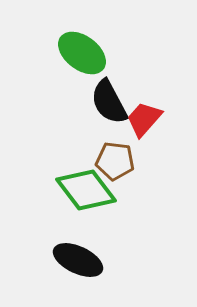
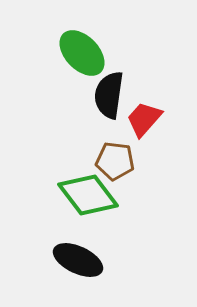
green ellipse: rotated 9 degrees clockwise
black semicircle: moved 7 px up; rotated 36 degrees clockwise
green diamond: moved 2 px right, 5 px down
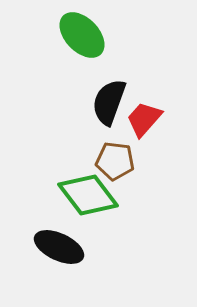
green ellipse: moved 18 px up
black semicircle: moved 7 px down; rotated 12 degrees clockwise
black ellipse: moved 19 px left, 13 px up
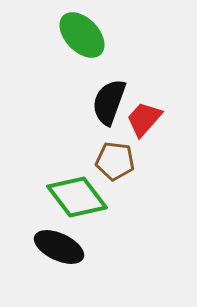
green diamond: moved 11 px left, 2 px down
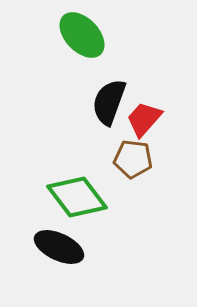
brown pentagon: moved 18 px right, 2 px up
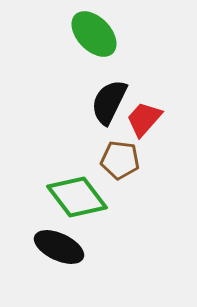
green ellipse: moved 12 px right, 1 px up
black semicircle: rotated 6 degrees clockwise
brown pentagon: moved 13 px left, 1 px down
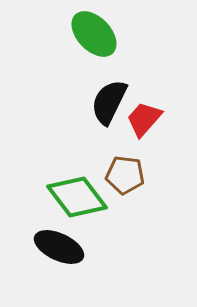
brown pentagon: moved 5 px right, 15 px down
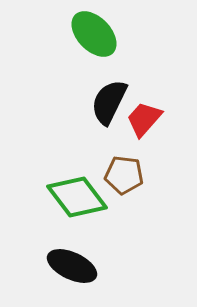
brown pentagon: moved 1 px left
black ellipse: moved 13 px right, 19 px down
